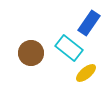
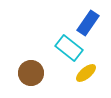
blue rectangle: moved 1 px left
brown circle: moved 20 px down
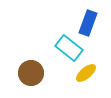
blue rectangle: rotated 15 degrees counterclockwise
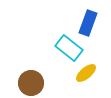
brown circle: moved 10 px down
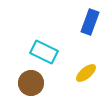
blue rectangle: moved 2 px right, 1 px up
cyan rectangle: moved 25 px left, 4 px down; rotated 12 degrees counterclockwise
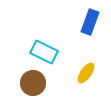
yellow ellipse: rotated 15 degrees counterclockwise
brown circle: moved 2 px right
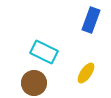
blue rectangle: moved 1 px right, 2 px up
brown circle: moved 1 px right
